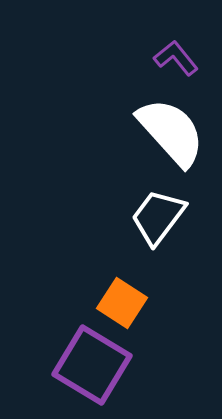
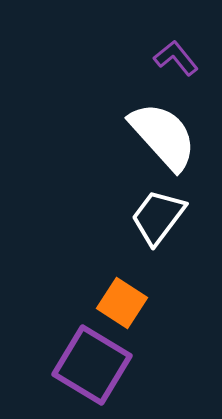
white semicircle: moved 8 px left, 4 px down
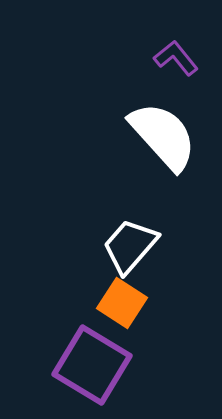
white trapezoid: moved 28 px left, 29 px down; rotated 4 degrees clockwise
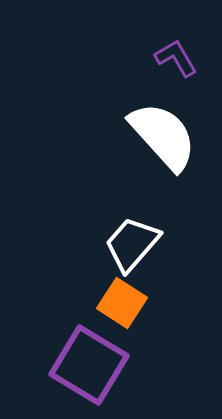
purple L-shape: rotated 9 degrees clockwise
white trapezoid: moved 2 px right, 2 px up
purple square: moved 3 px left
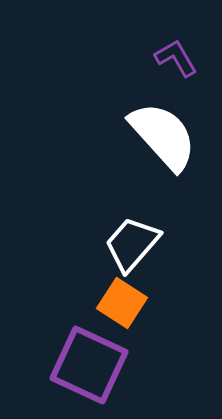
purple square: rotated 6 degrees counterclockwise
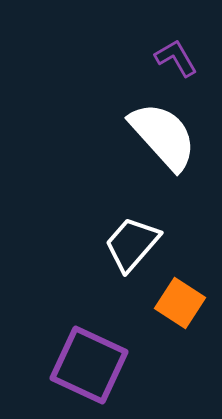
orange square: moved 58 px right
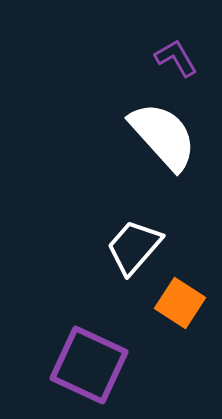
white trapezoid: moved 2 px right, 3 px down
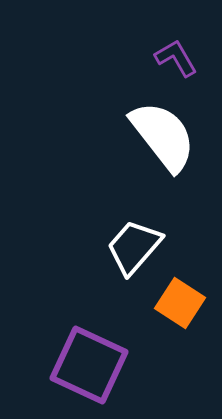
white semicircle: rotated 4 degrees clockwise
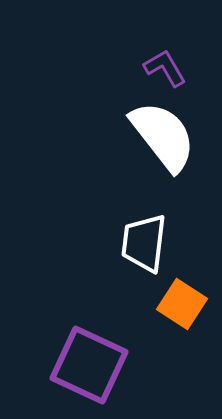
purple L-shape: moved 11 px left, 10 px down
white trapezoid: moved 10 px right, 4 px up; rotated 34 degrees counterclockwise
orange square: moved 2 px right, 1 px down
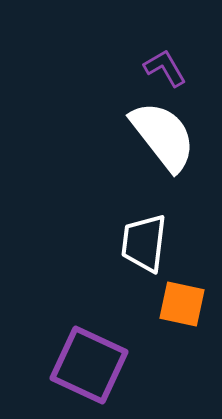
orange square: rotated 21 degrees counterclockwise
